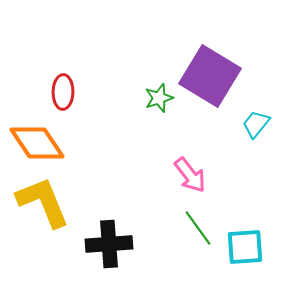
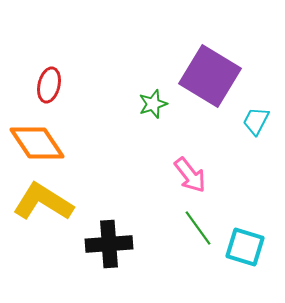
red ellipse: moved 14 px left, 7 px up; rotated 12 degrees clockwise
green star: moved 6 px left, 6 px down
cyan trapezoid: moved 3 px up; rotated 12 degrees counterclockwise
yellow L-shape: rotated 36 degrees counterclockwise
cyan square: rotated 21 degrees clockwise
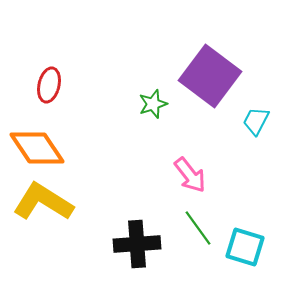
purple square: rotated 6 degrees clockwise
orange diamond: moved 5 px down
black cross: moved 28 px right
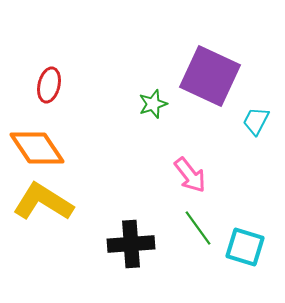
purple square: rotated 12 degrees counterclockwise
black cross: moved 6 px left
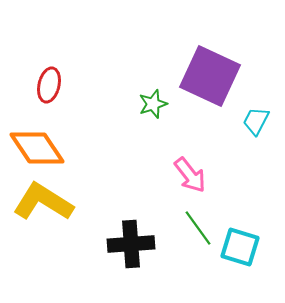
cyan square: moved 5 px left
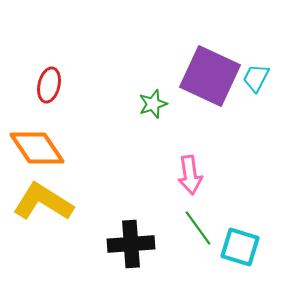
cyan trapezoid: moved 43 px up
pink arrow: rotated 30 degrees clockwise
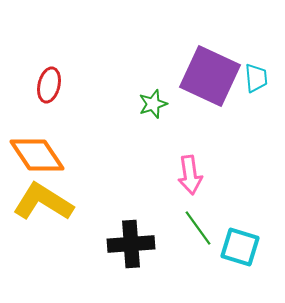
cyan trapezoid: rotated 148 degrees clockwise
orange diamond: moved 7 px down
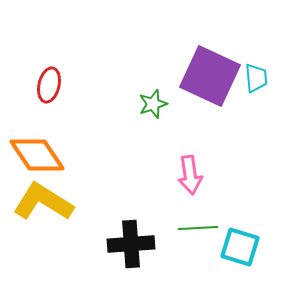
green line: rotated 57 degrees counterclockwise
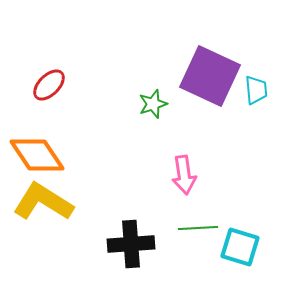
cyan trapezoid: moved 12 px down
red ellipse: rotated 32 degrees clockwise
pink arrow: moved 6 px left
